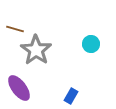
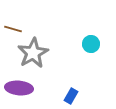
brown line: moved 2 px left
gray star: moved 3 px left, 3 px down; rotated 8 degrees clockwise
purple ellipse: rotated 48 degrees counterclockwise
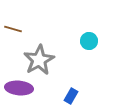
cyan circle: moved 2 px left, 3 px up
gray star: moved 6 px right, 7 px down
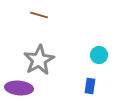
brown line: moved 26 px right, 14 px up
cyan circle: moved 10 px right, 14 px down
blue rectangle: moved 19 px right, 10 px up; rotated 21 degrees counterclockwise
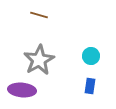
cyan circle: moved 8 px left, 1 px down
purple ellipse: moved 3 px right, 2 px down
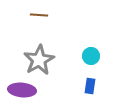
brown line: rotated 12 degrees counterclockwise
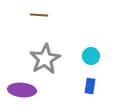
gray star: moved 6 px right, 1 px up
